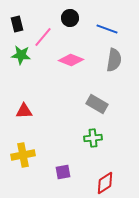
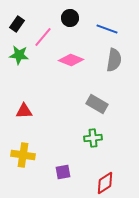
black rectangle: rotated 49 degrees clockwise
green star: moved 2 px left
yellow cross: rotated 20 degrees clockwise
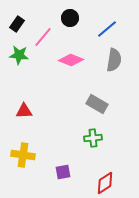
blue line: rotated 60 degrees counterclockwise
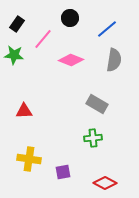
pink line: moved 2 px down
green star: moved 5 px left
yellow cross: moved 6 px right, 4 px down
red diamond: rotated 60 degrees clockwise
